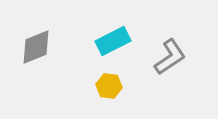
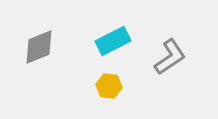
gray diamond: moved 3 px right
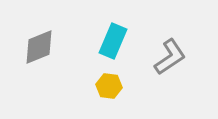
cyan rectangle: rotated 40 degrees counterclockwise
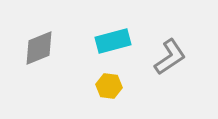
cyan rectangle: rotated 52 degrees clockwise
gray diamond: moved 1 px down
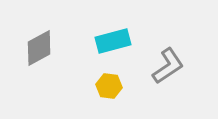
gray diamond: rotated 6 degrees counterclockwise
gray L-shape: moved 2 px left, 9 px down
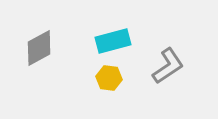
yellow hexagon: moved 8 px up
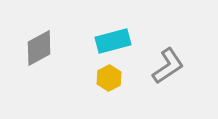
yellow hexagon: rotated 25 degrees clockwise
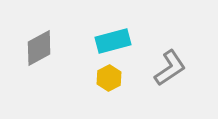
gray L-shape: moved 2 px right, 2 px down
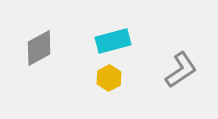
gray L-shape: moved 11 px right, 2 px down
